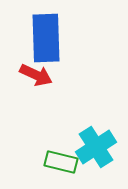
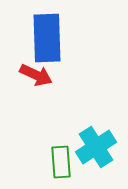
blue rectangle: moved 1 px right
green rectangle: rotated 72 degrees clockwise
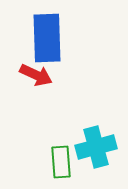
cyan cross: rotated 18 degrees clockwise
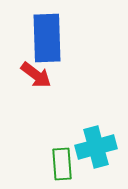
red arrow: rotated 12 degrees clockwise
green rectangle: moved 1 px right, 2 px down
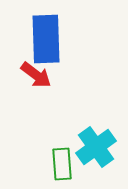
blue rectangle: moved 1 px left, 1 px down
cyan cross: rotated 21 degrees counterclockwise
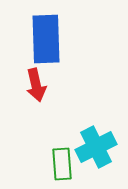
red arrow: moved 10 px down; rotated 40 degrees clockwise
cyan cross: rotated 9 degrees clockwise
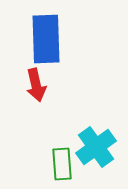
cyan cross: rotated 9 degrees counterclockwise
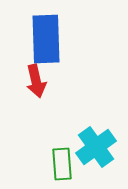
red arrow: moved 4 px up
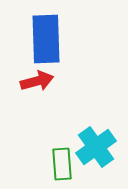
red arrow: moved 1 px right; rotated 92 degrees counterclockwise
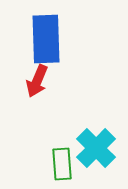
red arrow: rotated 128 degrees clockwise
cyan cross: moved 1 px down; rotated 9 degrees counterclockwise
